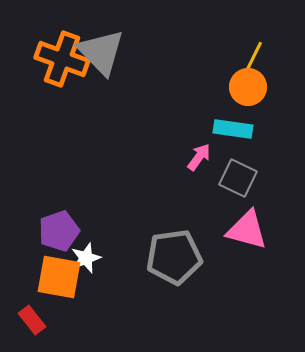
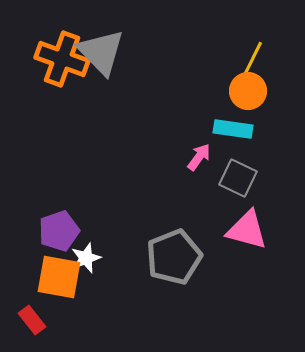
orange circle: moved 4 px down
gray pentagon: rotated 14 degrees counterclockwise
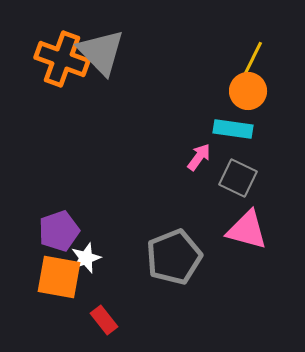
red rectangle: moved 72 px right
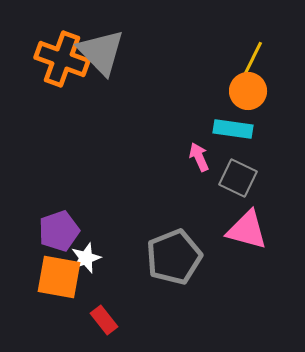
pink arrow: rotated 60 degrees counterclockwise
